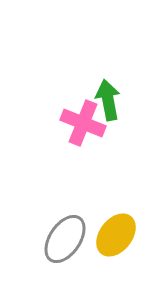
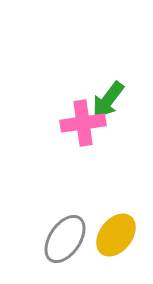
green arrow: rotated 132 degrees counterclockwise
pink cross: rotated 30 degrees counterclockwise
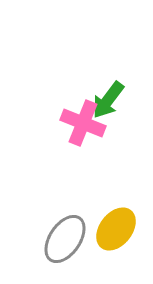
pink cross: rotated 30 degrees clockwise
yellow ellipse: moved 6 px up
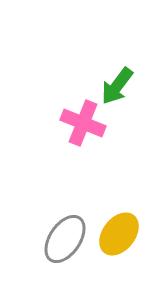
green arrow: moved 9 px right, 14 px up
yellow ellipse: moved 3 px right, 5 px down
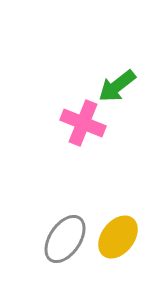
green arrow: rotated 15 degrees clockwise
yellow ellipse: moved 1 px left, 3 px down
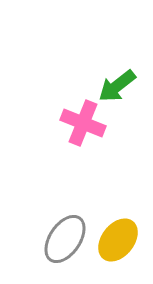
yellow ellipse: moved 3 px down
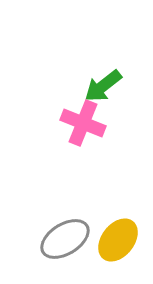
green arrow: moved 14 px left
gray ellipse: rotated 24 degrees clockwise
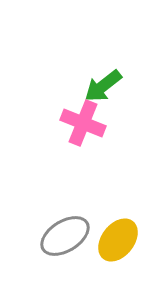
gray ellipse: moved 3 px up
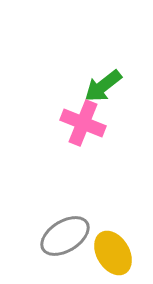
yellow ellipse: moved 5 px left, 13 px down; rotated 69 degrees counterclockwise
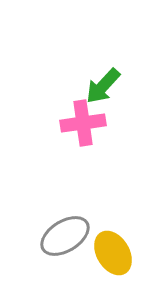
green arrow: rotated 9 degrees counterclockwise
pink cross: rotated 30 degrees counterclockwise
